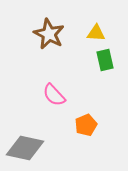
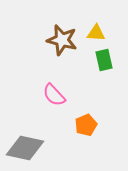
brown star: moved 13 px right, 6 px down; rotated 12 degrees counterclockwise
green rectangle: moved 1 px left
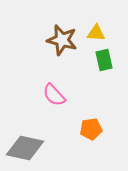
orange pentagon: moved 5 px right, 4 px down; rotated 15 degrees clockwise
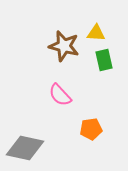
brown star: moved 2 px right, 6 px down
pink semicircle: moved 6 px right
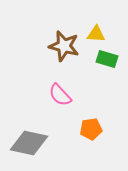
yellow triangle: moved 1 px down
green rectangle: moved 3 px right, 1 px up; rotated 60 degrees counterclockwise
gray diamond: moved 4 px right, 5 px up
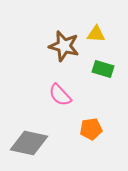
green rectangle: moved 4 px left, 10 px down
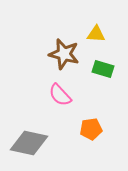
brown star: moved 8 px down
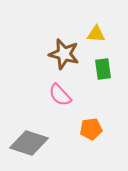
green rectangle: rotated 65 degrees clockwise
gray diamond: rotated 6 degrees clockwise
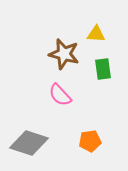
orange pentagon: moved 1 px left, 12 px down
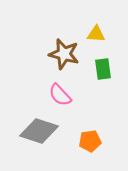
gray diamond: moved 10 px right, 12 px up
